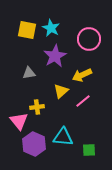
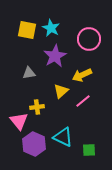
cyan triangle: rotated 20 degrees clockwise
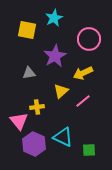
cyan star: moved 3 px right, 10 px up; rotated 18 degrees clockwise
yellow arrow: moved 1 px right, 2 px up
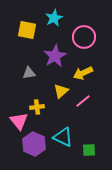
pink circle: moved 5 px left, 2 px up
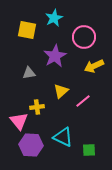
yellow arrow: moved 11 px right, 7 px up
purple hexagon: moved 3 px left, 1 px down; rotated 20 degrees counterclockwise
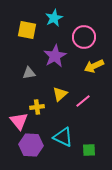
yellow triangle: moved 1 px left, 3 px down
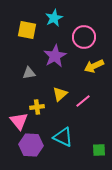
green square: moved 10 px right
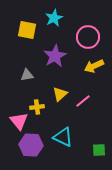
pink circle: moved 4 px right
gray triangle: moved 2 px left, 2 px down
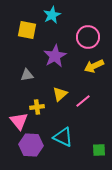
cyan star: moved 2 px left, 3 px up
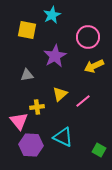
green square: rotated 32 degrees clockwise
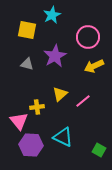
gray triangle: moved 11 px up; rotated 24 degrees clockwise
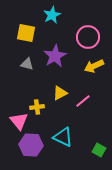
yellow square: moved 1 px left, 3 px down
yellow triangle: moved 1 px up; rotated 14 degrees clockwise
